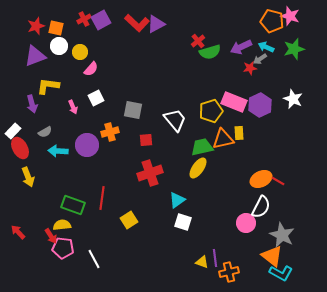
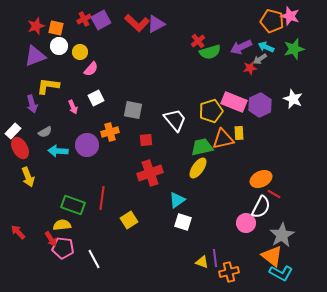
red line at (278, 181): moved 4 px left, 13 px down
gray star at (282, 235): rotated 15 degrees clockwise
red arrow at (51, 236): moved 3 px down
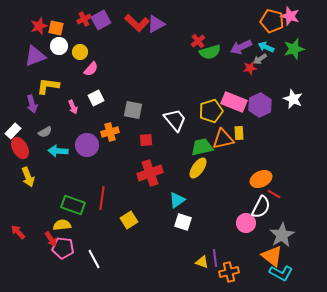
red star at (36, 26): moved 3 px right
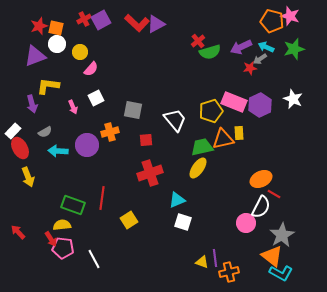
white circle at (59, 46): moved 2 px left, 2 px up
cyan triangle at (177, 200): rotated 12 degrees clockwise
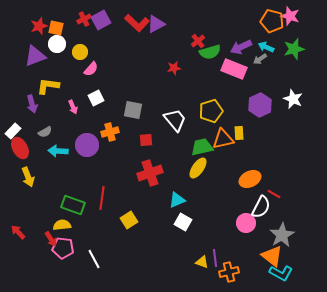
red star at (250, 68): moved 76 px left
pink rectangle at (234, 102): moved 33 px up
orange ellipse at (261, 179): moved 11 px left
white square at (183, 222): rotated 12 degrees clockwise
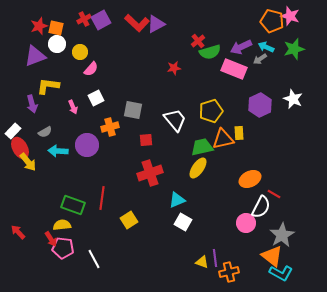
orange cross at (110, 132): moved 5 px up
yellow arrow at (28, 177): moved 15 px up; rotated 18 degrees counterclockwise
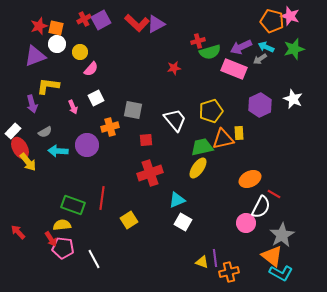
red cross at (198, 41): rotated 24 degrees clockwise
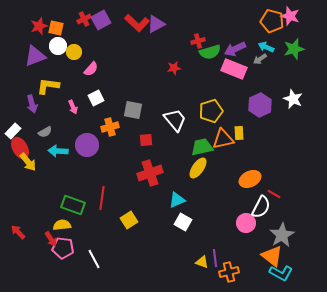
white circle at (57, 44): moved 1 px right, 2 px down
purple arrow at (241, 47): moved 6 px left, 2 px down
yellow circle at (80, 52): moved 6 px left
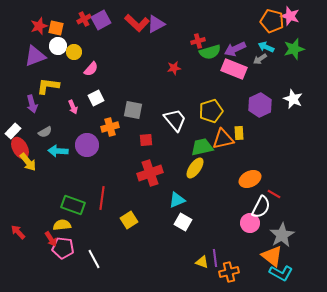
yellow ellipse at (198, 168): moved 3 px left
pink circle at (246, 223): moved 4 px right
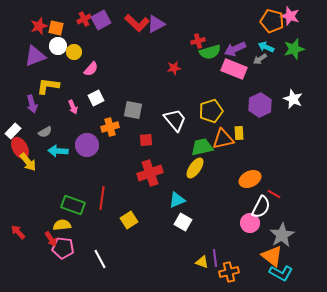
white line at (94, 259): moved 6 px right
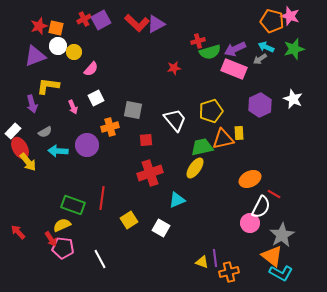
white square at (183, 222): moved 22 px left, 6 px down
yellow semicircle at (62, 225): rotated 18 degrees counterclockwise
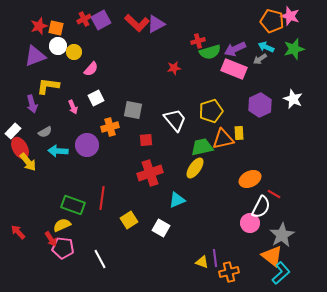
cyan L-shape at (281, 273): rotated 70 degrees counterclockwise
